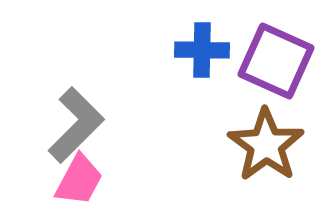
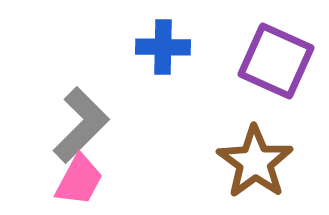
blue cross: moved 39 px left, 3 px up
gray L-shape: moved 5 px right
brown star: moved 11 px left, 17 px down
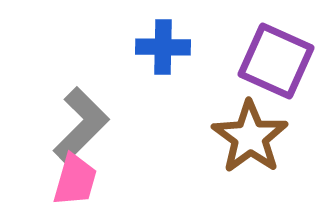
brown star: moved 5 px left, 25 px up
pink trapezoid: moved 4 px left; rotated 12 degrees counterclockwise
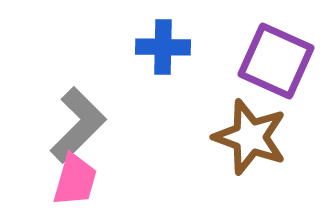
gray L-shape: moved 3 px left
brown star: rotated 16 degrees counterclockwise
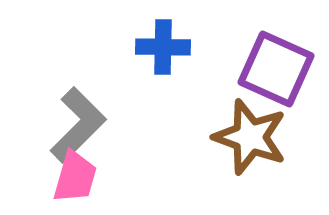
purple square: moved 8 px down
pink trapezoid: moved 3 px up
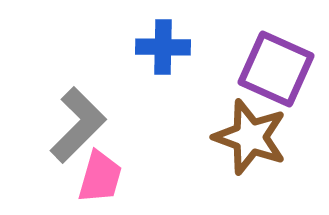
pink trapezoid: moved 25 px right
